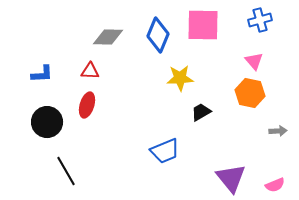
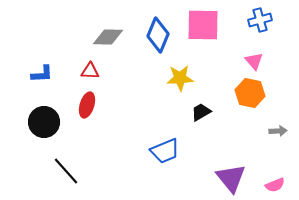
black circle: moved 3 px left
black line: rotated 12 degrees counterclockwise
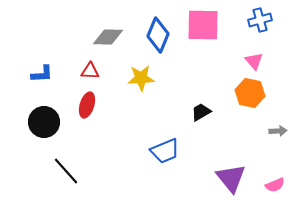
yellow star: moved 39 px left
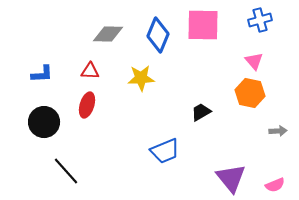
gray diamond: moved 3 px up
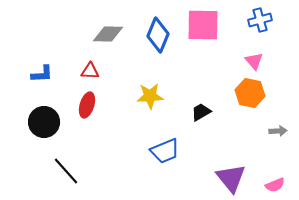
yellow star: moved 9 px right, 18 px down
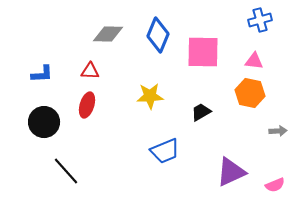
pink square: moved 27 px down
pink triangle: rotated 42 degrees counterclockwise
purple triangle: moved 6 px up; rotated 44 degrees clockwise
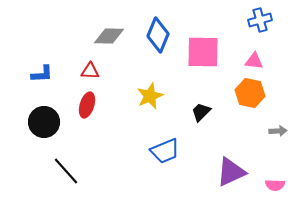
gray diamond: moved 1 px right, 2 px down
yellow star: rotated 20 degrees counterclockwise
black trapezoid: rotated 15 degrees counterclockwise
pink semicircle: rotated 24 degrees clockwise
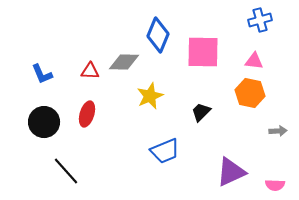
gray diamond: moved 15 px right, 26 px down
blue L-shape: rotated 70 degrees clockwise
red ellipse: moved 9 px down
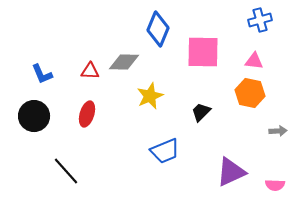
blue diamond: moved 6 px up
black circle: moved 10 px left, 6 px up
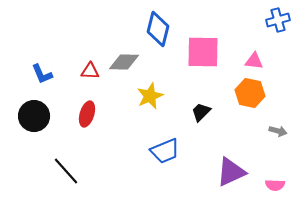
blue cross: moved 18 px right
blue diamond: rotated 8 degrees counterclockwise
gray arrow: rotated 18 degrees clockwise
